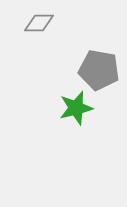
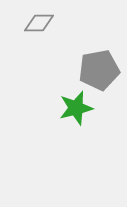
gray pentagon: rotated 21 degrees counterclockwise
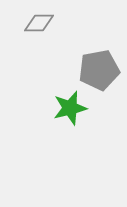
green star: moved 6 px left
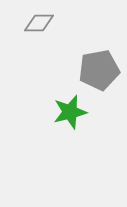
green star: moved 4 px down
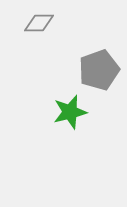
gray pentagon: rotated 9 degrees counterclockwise
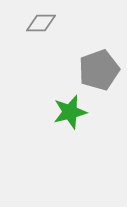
gray diamond: moved 2 px right
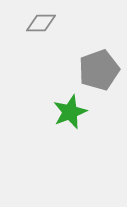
green star: rotated 8 degrees counterclockwise
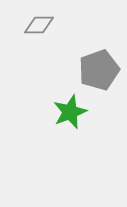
gray diamond: moved 2 px left, 2 px down
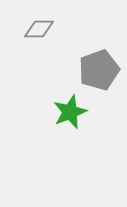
gray diamond: moved 4 px down
